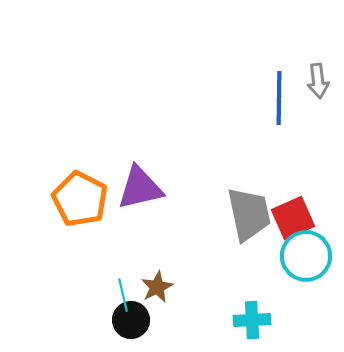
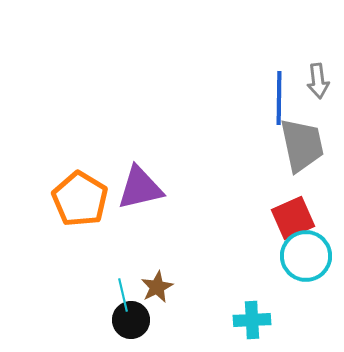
orange pentagon: rotated 4 degrees clockwise
gray trapezoid: moved 53 px right, 69 px up
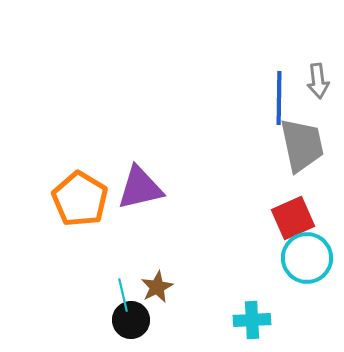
cyan circle: moved 1 px right, 2 px down
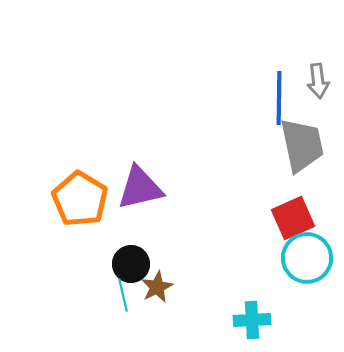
black circle: moved 56 px up
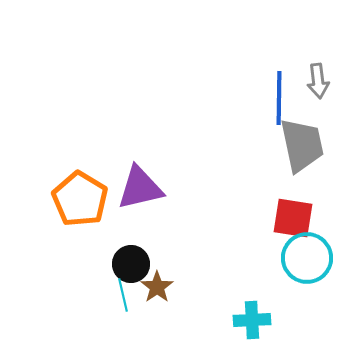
red square: rotated 33 degrees clockwise
brown star: rotated 8 degrees counterclockwise
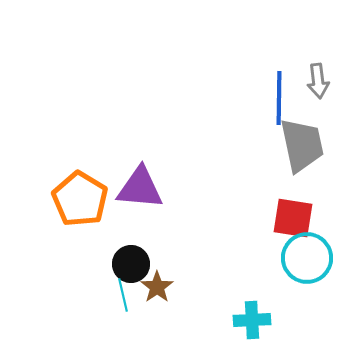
purple triangle: rotated 18 degrees clockwise
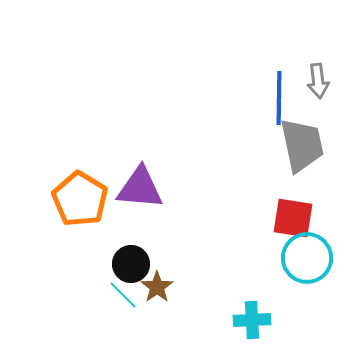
cyan line: rotated 32 degrees counterclockwise
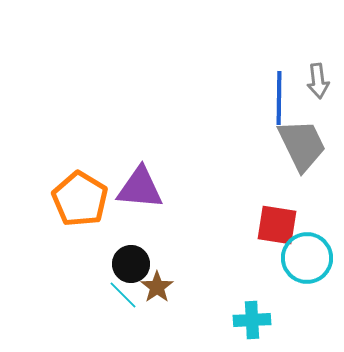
gray trapezoid: rotated 14 degrees counterclockwise
red square: moved 16 px left, 7 px down
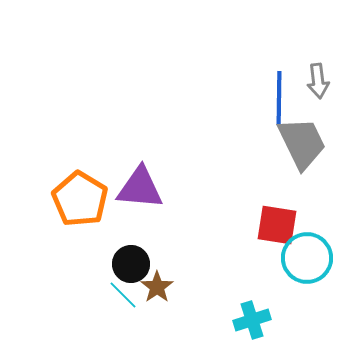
gray trapezoid: moved 2 px up
cyan cross: rotated 15 degrees counterclockwise
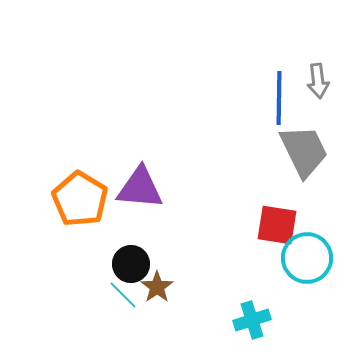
gray trapezoid: moved 2 px right, 8 px down
